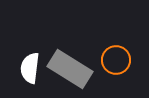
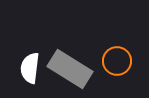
orange circle: moved 1 px right, 1 px down
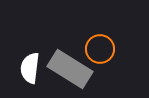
orange circle: moved 17 px left, 12 px up
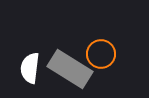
orange circle: moved 1 px right, 5 px down
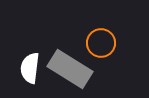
orange circle: moved 11 px up
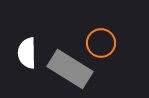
white semicircle: moved 3 px left, 15 px up; rotated 8 degrees counterclockwise
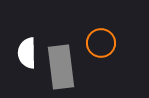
gray rectangle: moved 9 px left, 2 px up; rotated 51 degrees clockwise
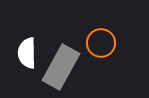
gray rectangle: rotated 36 degrees clockwise
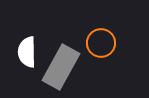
white semicircle: moved 1 px up
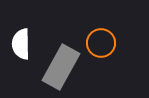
white semicircle: moved 6 px left, 8 px up
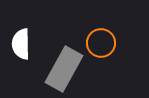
gray rectangle: moved 3 px right, 2 px down
